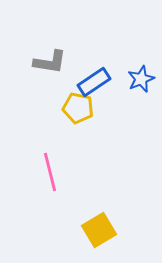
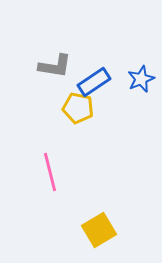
gray L-shape: moved 5 px right, 4 px down
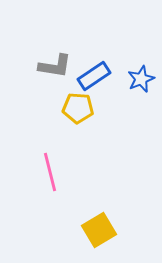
blue rectangle: moved 6 px up
yellow pentagon: rotated 8 degrees counterclockwise
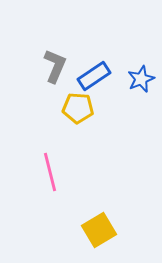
gray L-shape: rotated 76 degrees counterclockwise
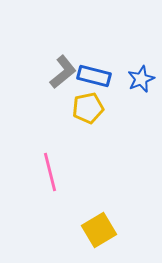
gray L-shape: moved 8 px right, 6 px down; rotated 28 degrees clockwise
blue rectangle: rotated 48 degrees clockwise
yellow pentagon: moved 10 px right; rotated 16 degrees counterclockwise
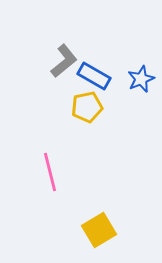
gray L-shape: moved 1 px right, 11 px up
blue rectangle: rotated 16 degrees clockwise
yellow pentagon: moved 1 px left, 1 px up
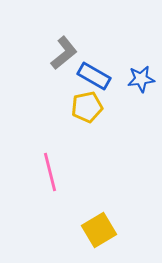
gray L-shape: moved 8 px up
blue star: rotated 16 degrees clockwise
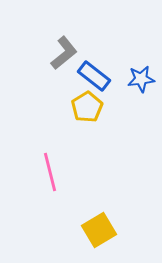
blue rectangle: rotated 8 degrees clockwise
yellow pentagon: rotated 20 degrees counterclockwise
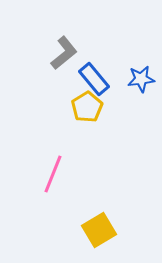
blue rectangle: moved 3 px down; rotated 12 degrees clockwise
pink line: moved 3 px right, 2 px down; rotated 36 degrees clockwise
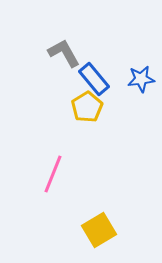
gray L-shape: rotated 80 degrees counterclockwise
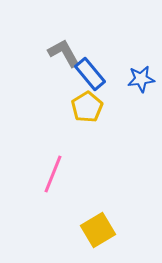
blue rectangle: moved 4 px left, 5 px up
yellow square: moved 1 px left
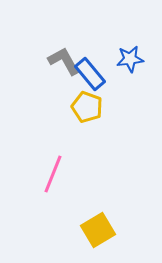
gray L-shape: moved 8 px down
blue star: moved 11 px left, 20 px up
yellow pentagon: rotated 20 degrees counterclockwise
